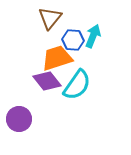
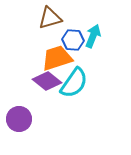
brown triangle: rotated 35 degrees clockwise
purple diamond: rotated 12 degrees counterclockwise
cyan semicircle: moved 3 px left, 2 px up
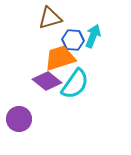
orange trapezoid: moved 3 px right
cyan semicircle: moved 1 px right, 1 px down
